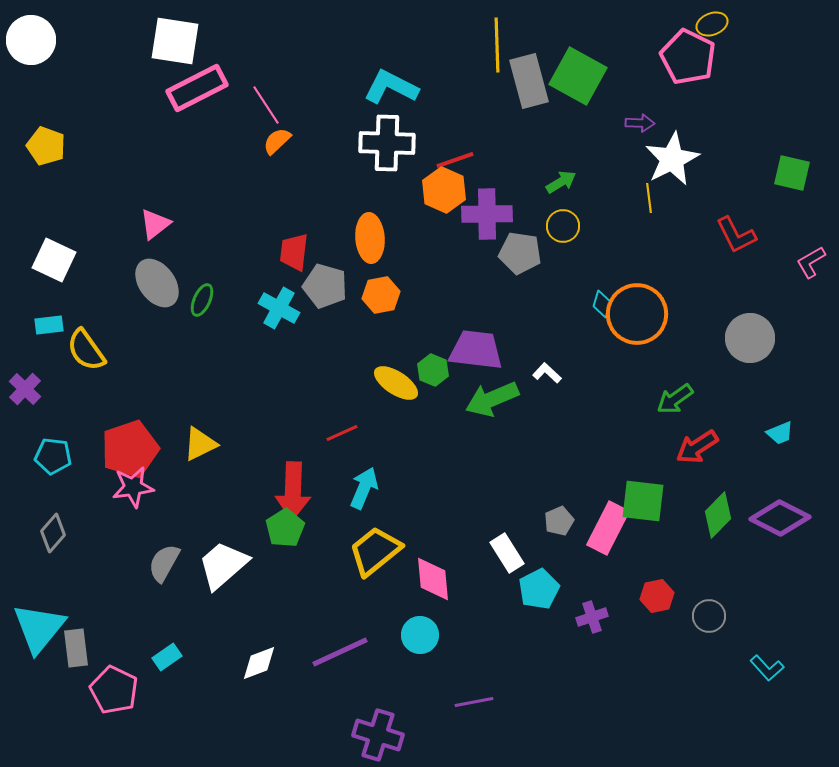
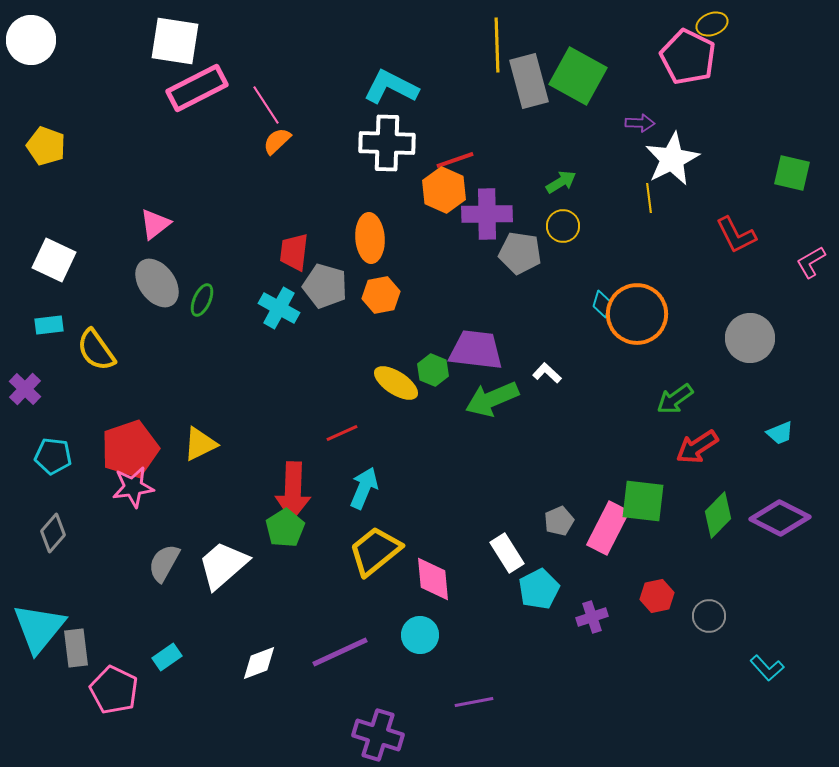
yellow semicircle at (86, 350): moved 10 px right
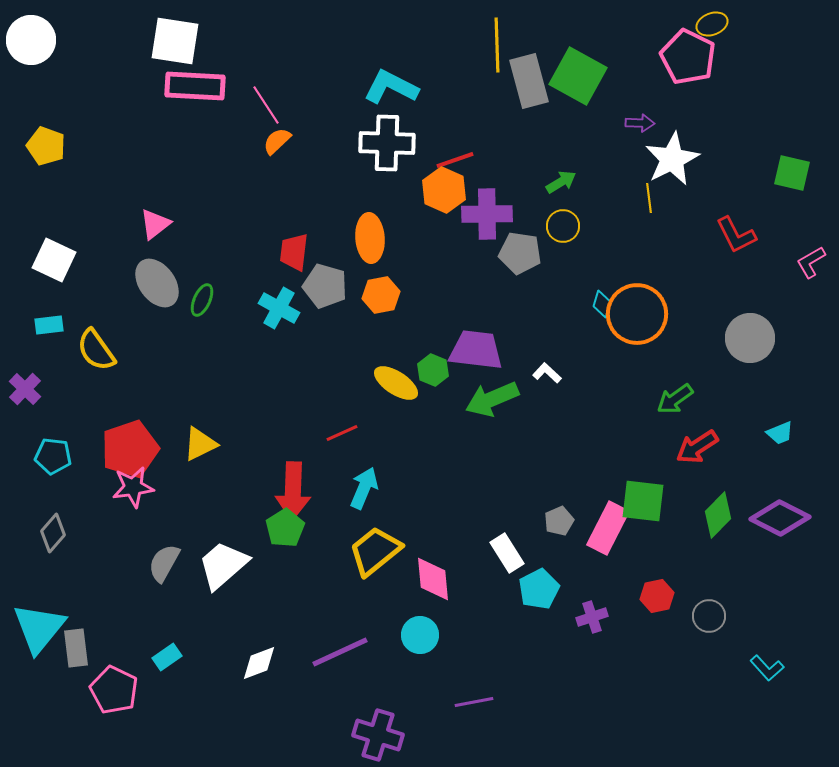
pink rectangle at (197, 88): moved 2 px left, 2 px up; rotated 30 degrees clockwise
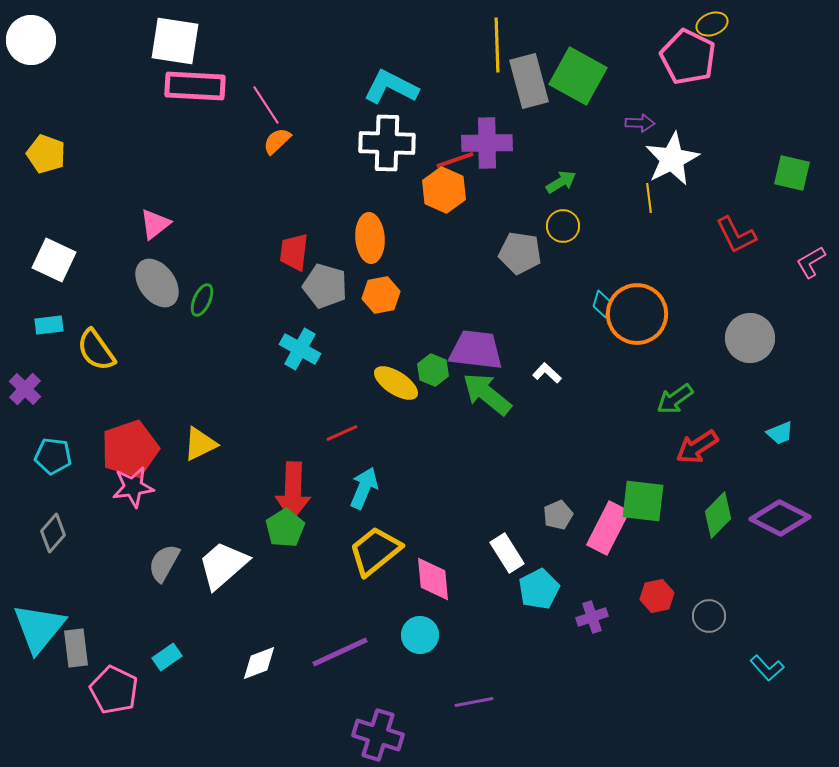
yellow pentagon at (46, 146): moved 8 px down
purple cross at (487, 214): moved 71 px up
cyan cross at (279, 308): moved 21 px right, 41 px down
green arrow at (492, 399): moved 5 px left, 5 px up; rotated 62 degrees clockwise
gray pentagon at (559, 521): moved 1 px left, 6 px up
